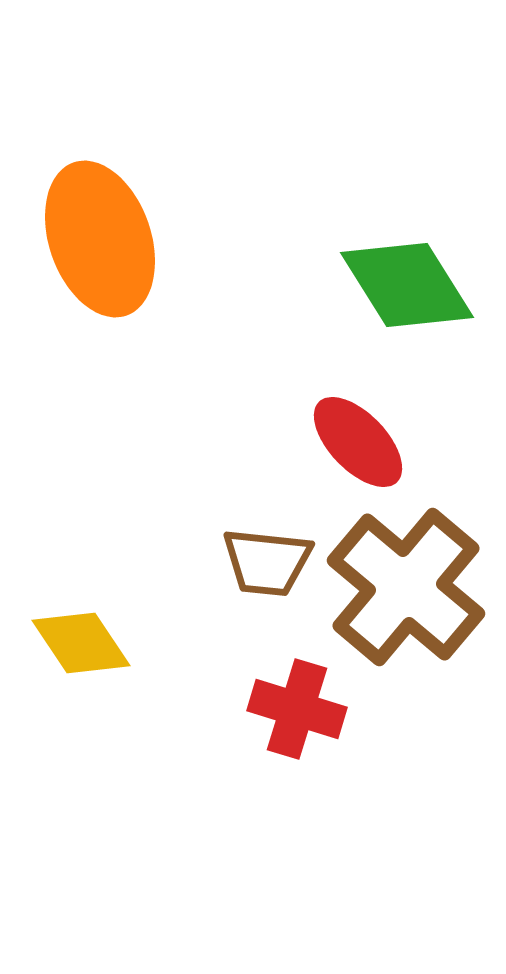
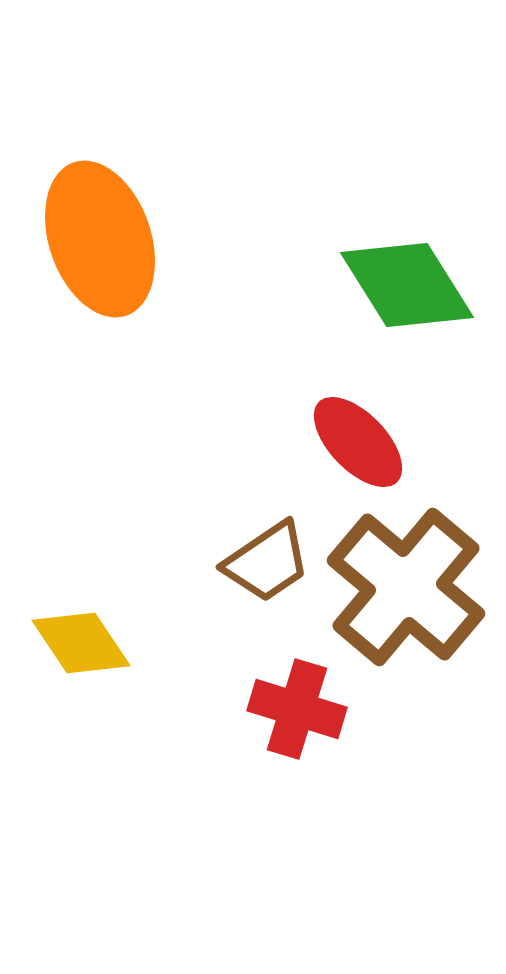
brown trapezoid: rotated 40 degrees counterclockwise
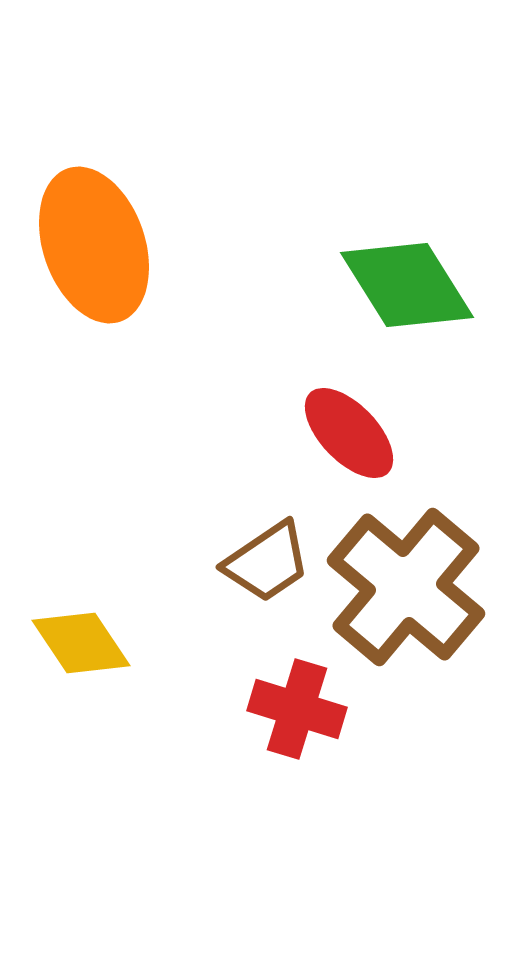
orange ellipse: moved 6 px left, 6 px down
red ellipse: moved 9 px left, 9 px up
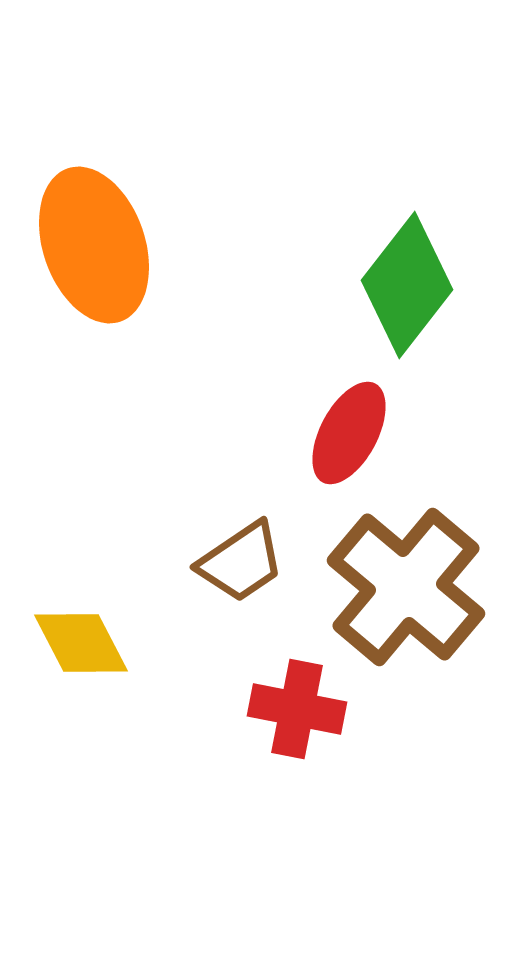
green diamond: rotated 70 degrees clockwise
red ellipse: rotated 72 degrees clockwise
brown trapezoid: moved 26 px left
yellow diamond: rotated 6 degrees clockwise
red cross: rotated 6 degrees counterclockwise
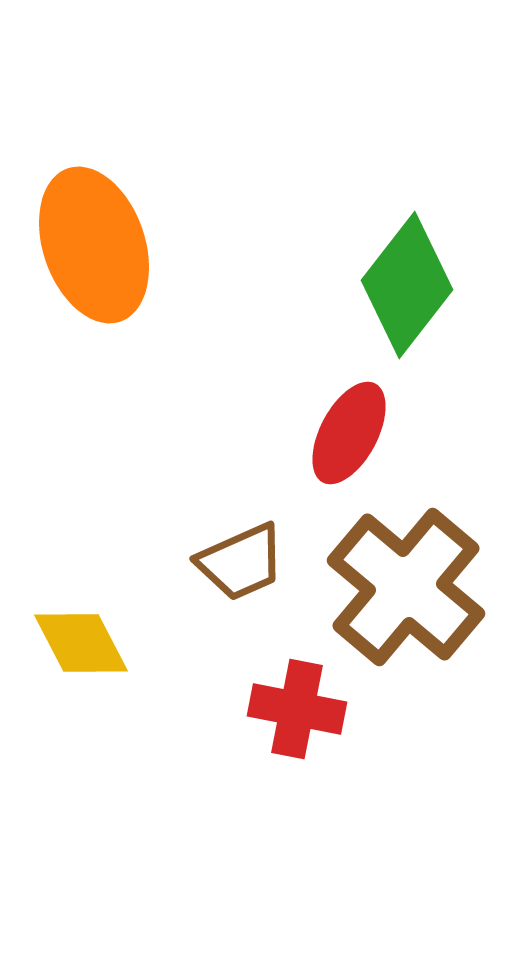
brown trapezoid: rotated 10 degrees clockwise
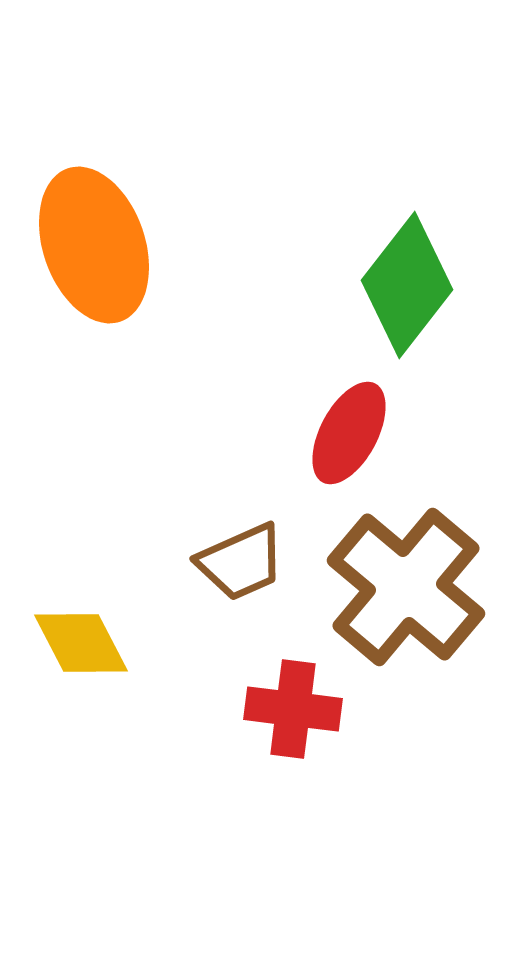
red cross: moved 4 px left; rotated 4 degrees counterclockwise
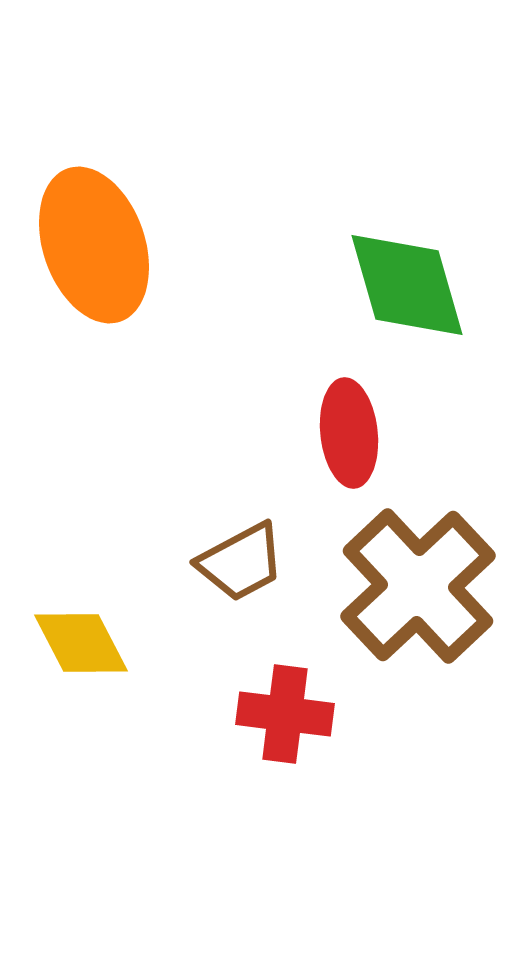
green diamond: rotated 54 degrees counterclockwise
red ellipse: rotated 34 degrees counterclockwise
brown trapezoid: rotated 4 degrees counterclockwise
brown cross: moved 12 px right, 1 px up; rotated 7 degrees clockwise
red cross: moved 8 px left, 5 px down
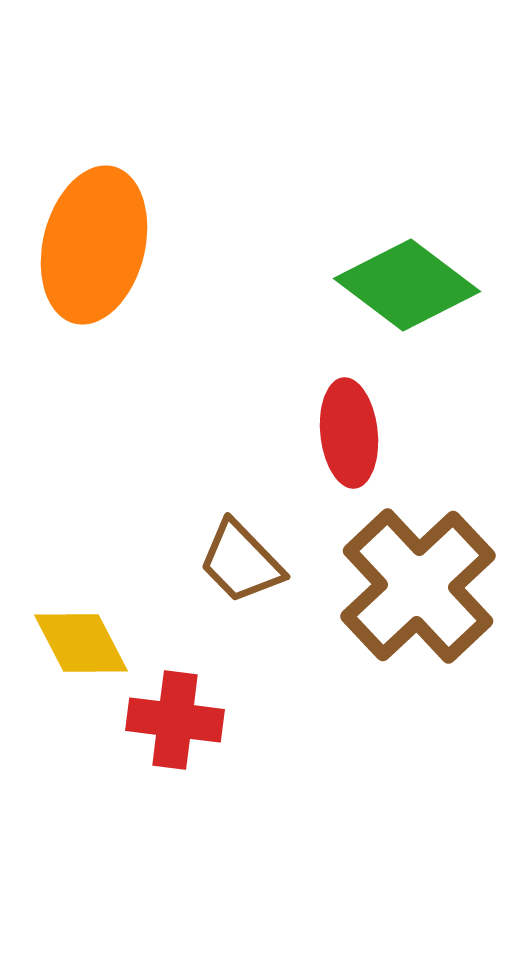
orange ellipse: rotated 33 degrees clockwise
green diamond: rotated 37 degrees counterclockwise
brown trapezoid: rotated 74 degrees clockwise
red cross: moved 110 px left, 6 px down
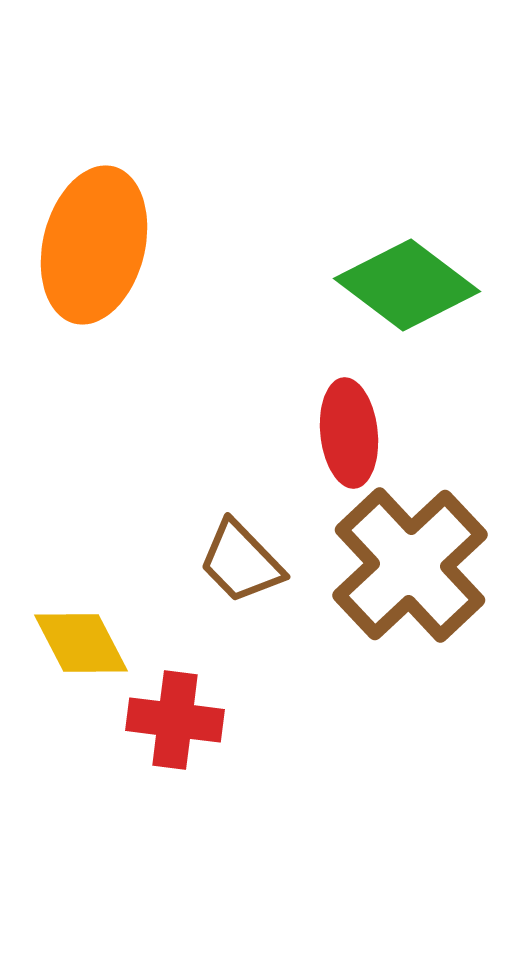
brown cross: moved 8 px left, 21 px up
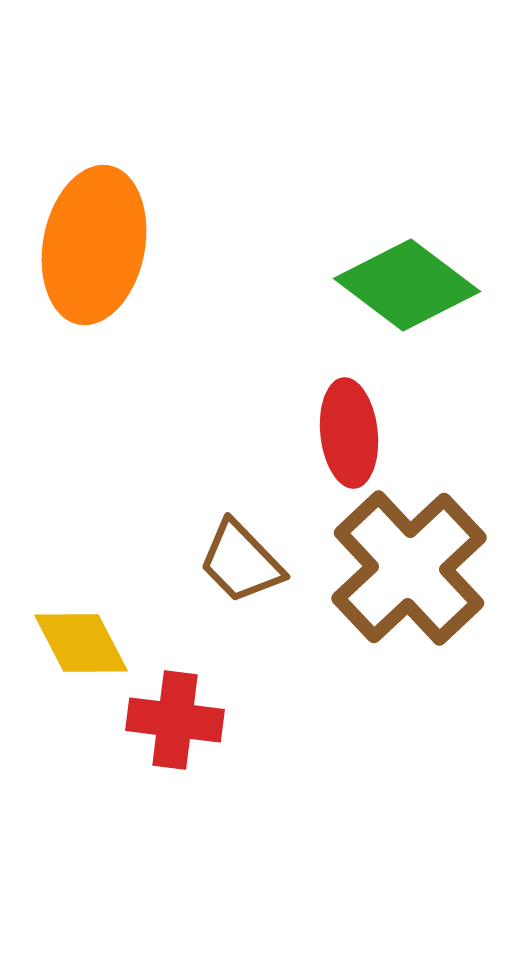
orange ellipse: rotated 3 degrees counterclockwise
brown cross: moved 1 px left, 3 px down
